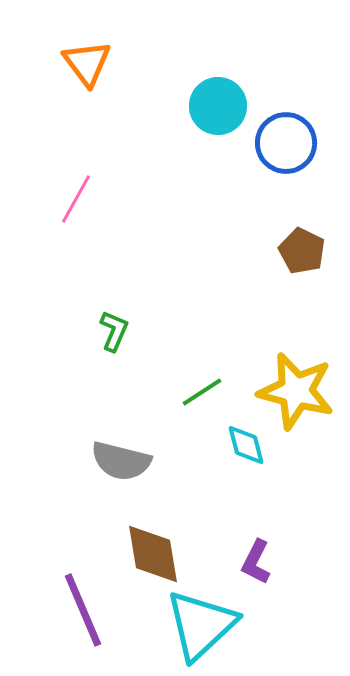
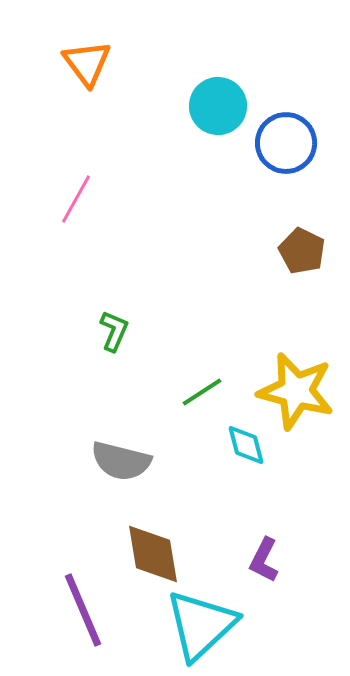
purple L-shape: moved 8 px right, 2 px up
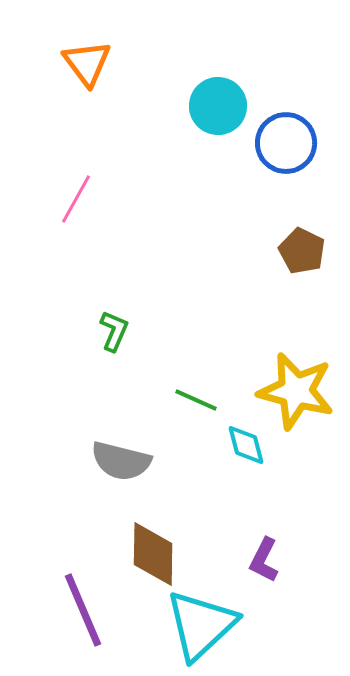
green line: moved 6 px left, 8 px down; rotated 57 degrees clockwise
brown diamond: rotated 10 degrees clockwise
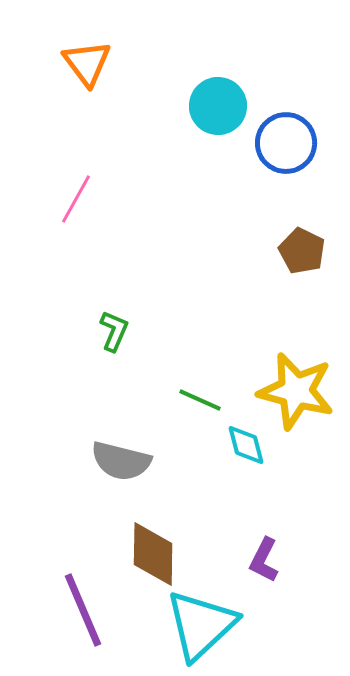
green line: moved 4 px right
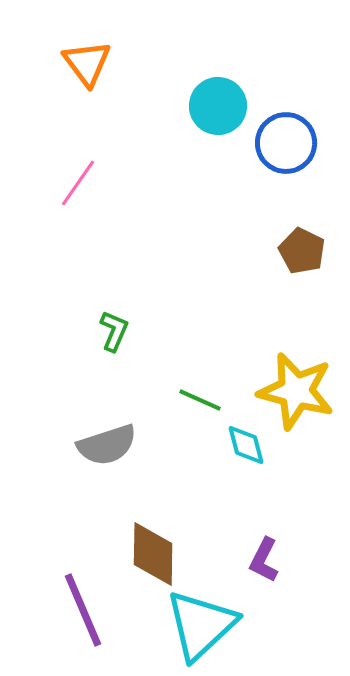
pink line: moved 2 px right, 16 px up; rotated 6 degrees clockwise
gray semicircle: moved 14 px left, 16 px up; rotated 32 degrees counterclockwise
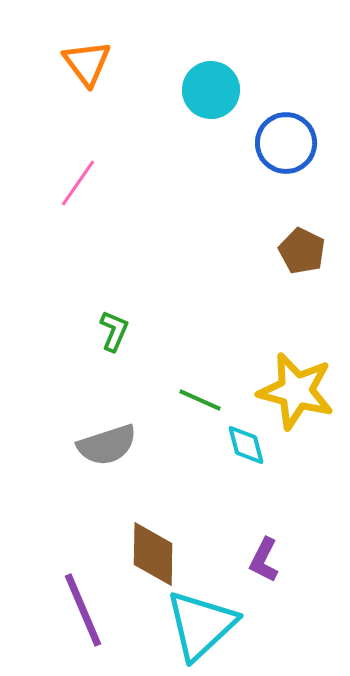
cyan circle: moved 7 px left, 16 px up
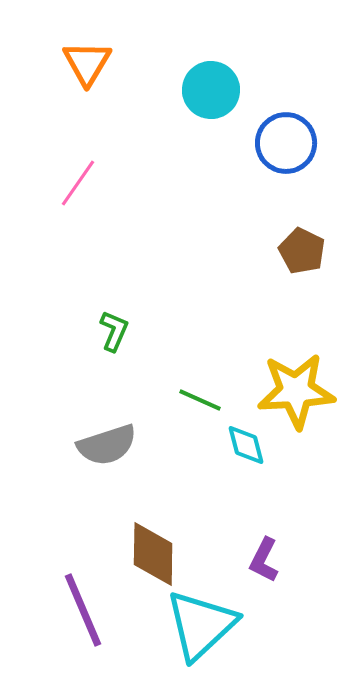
orange triangle: rotated 8 degrees clockwise
yellow star: rotated 18 degrees counterclockwise
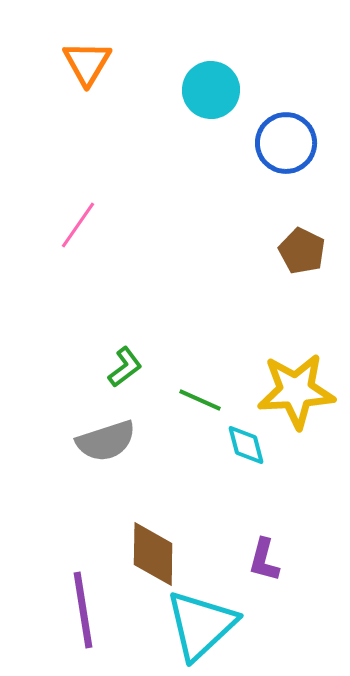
pink line: moved 42 px down
green L-shape: moved 11 px right, 36 px down; rotated 30 degrees clockwise
gray semicircle: moved 1 px left, 4 px up
purple L-shape: rotated 12 degrees counterclockwise
purple line: rotated 14 degrees clockwise
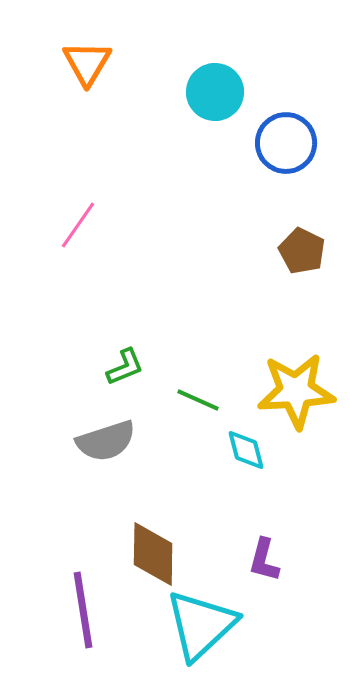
cyan circle: moved 4 px right, 2 px down
green L-shape: rotated 15 degrees clockwise
green line: moved 2 px left
cyan diamond: moved 5 px down
